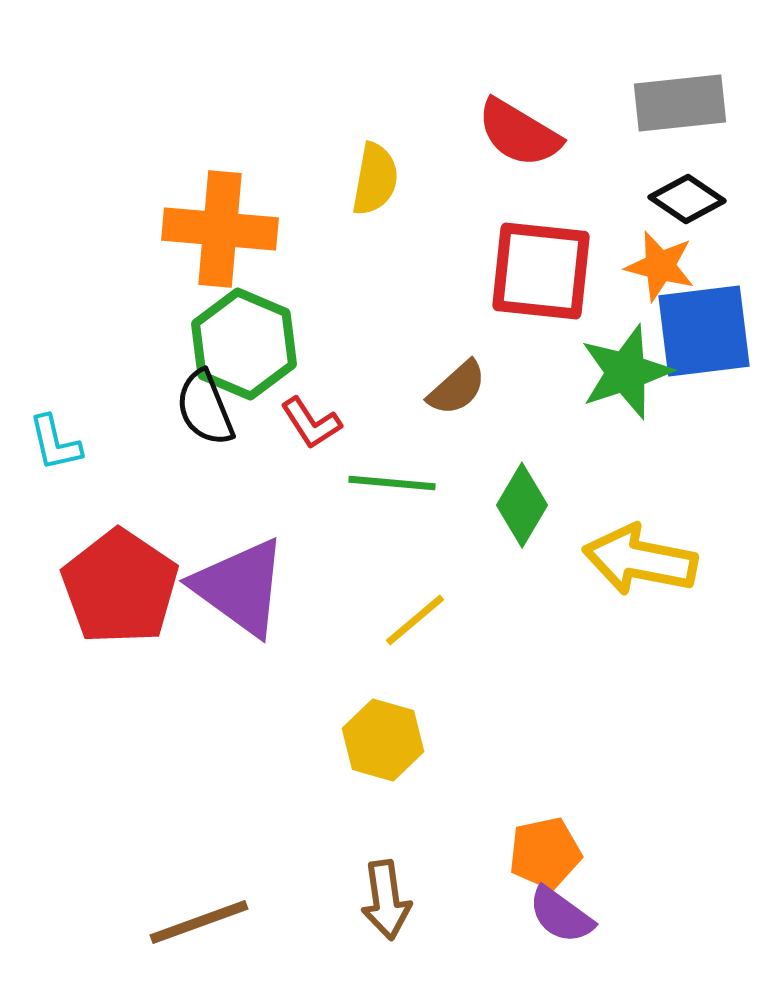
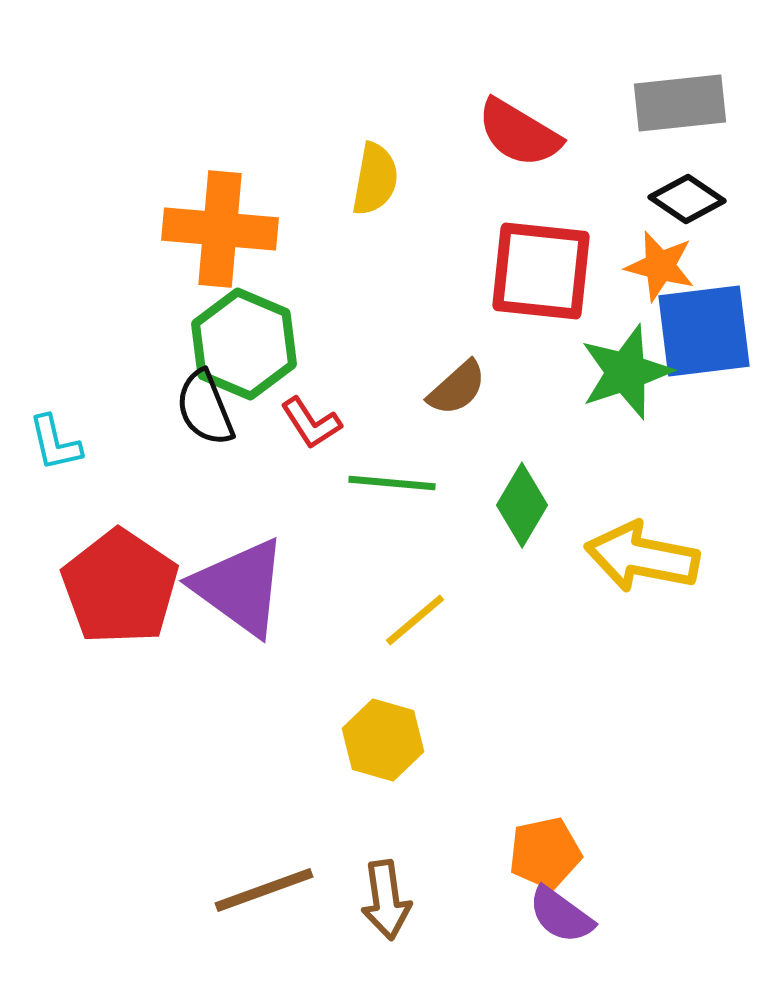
yellow arrow: moved 2 px right, 3 px up
brown line: moved 65 px right, 32 px up
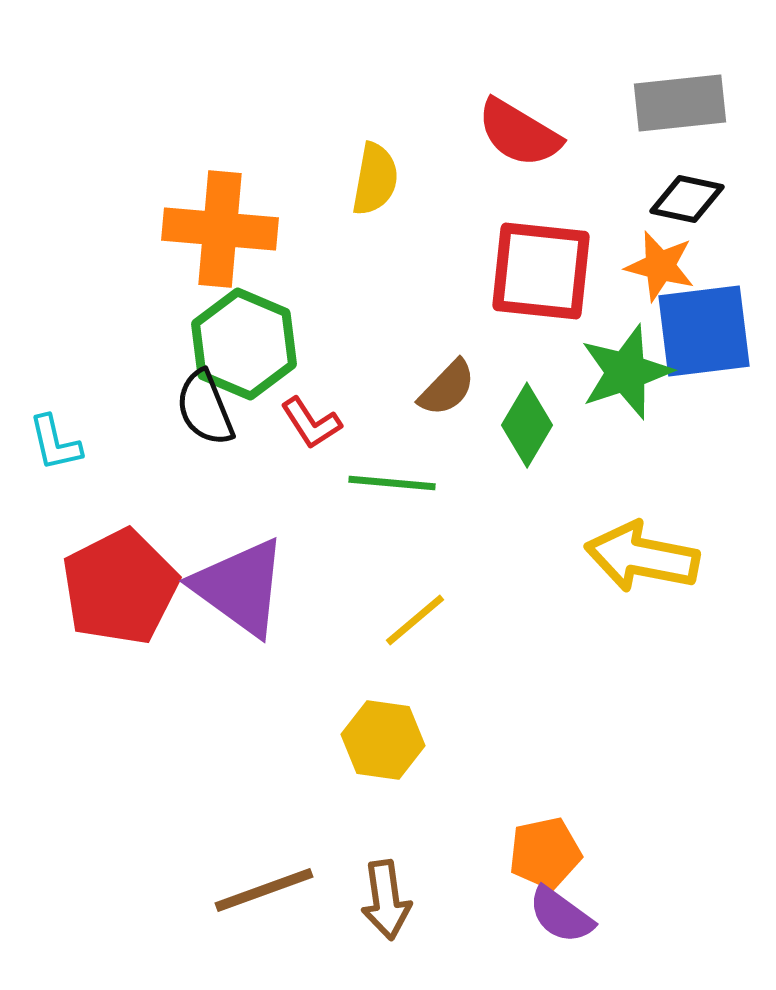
black diamond: rotated 22 degrees counterclockwise
brown semicircle: moved 10 px left; rotated 4 degrees counterclockwise
green diamond: moved 5 px right, 80 px up
red pentagon: rotated 11 degrees clockwise
yellow hexagon: rotated 8 degrees counterclockwise
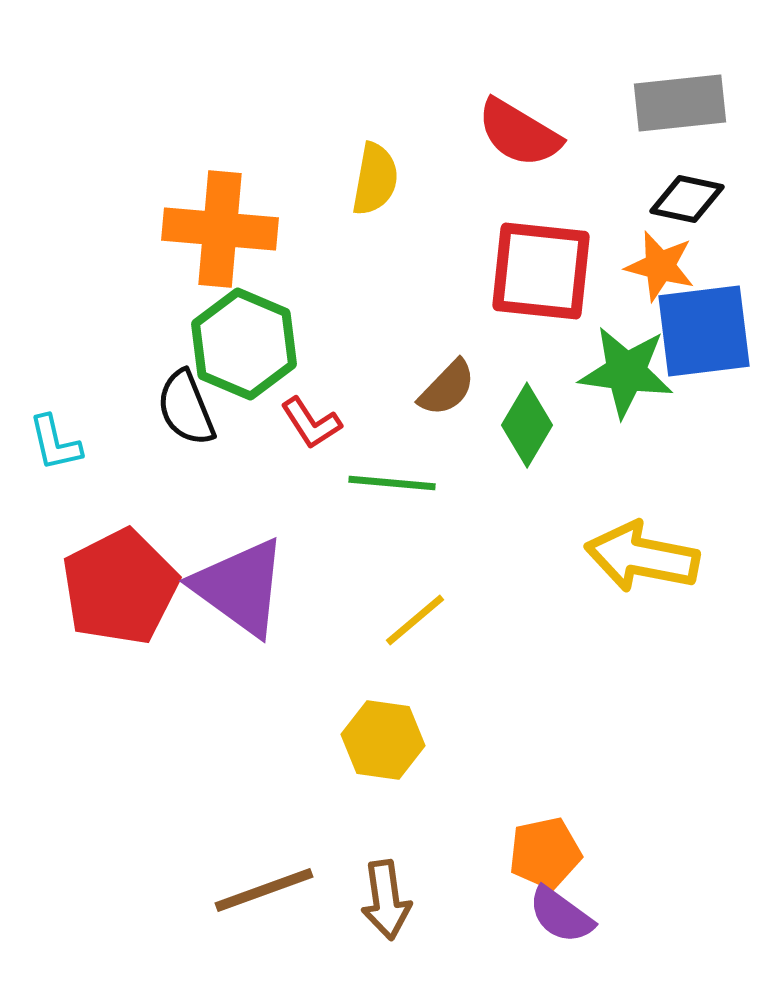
green star: rotated 26 degrees clockwise
black semicircle: moved 19 px left
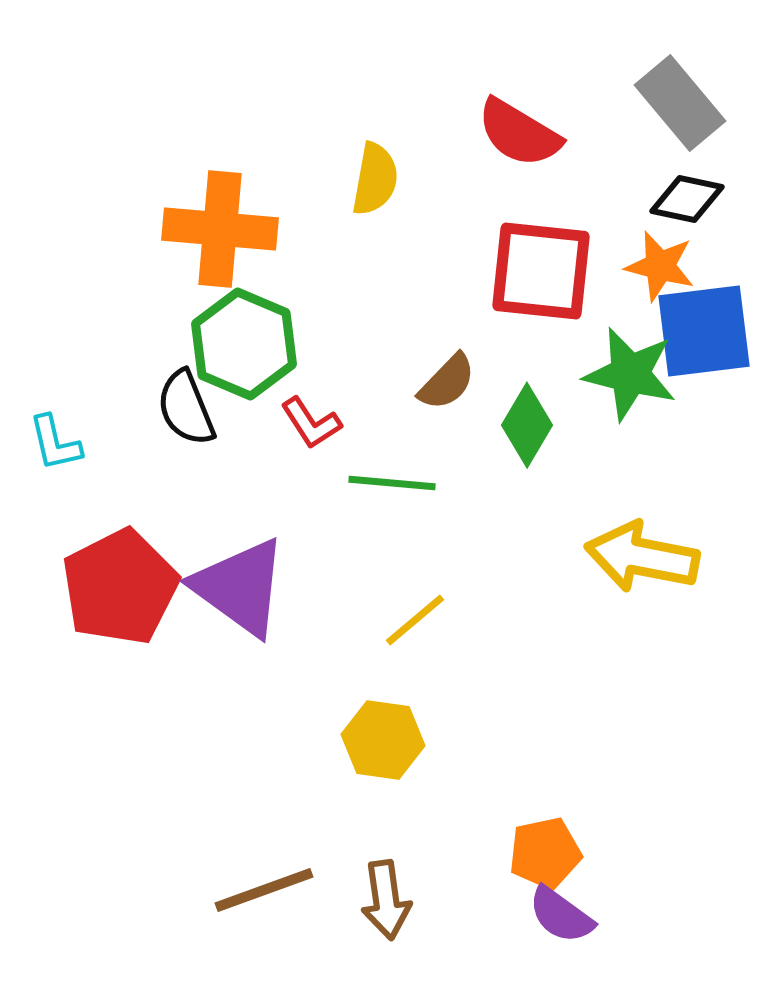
gray rectangle: rotated 56 degrees clockwise
green star: moved 4 px right, 2 px down; rotated 6 degrees clockwise
brown semicircle: moved 6 px up
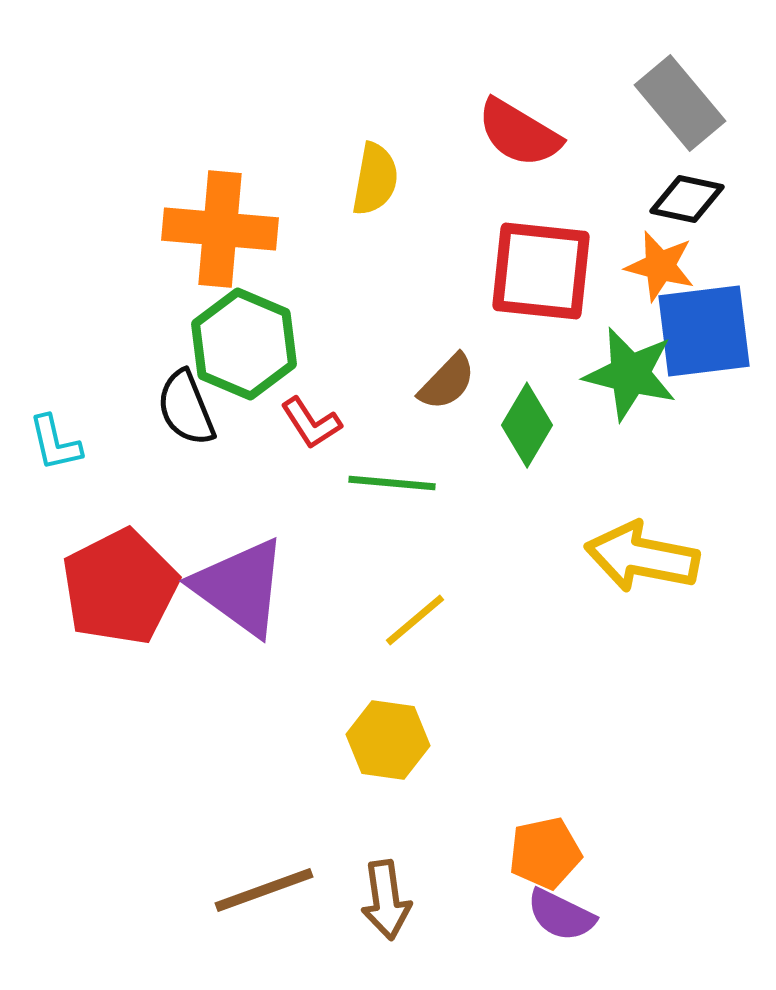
yellow hexagon: moved 5 px right
purple semicircle: rotated 10 degrees counterclockwise
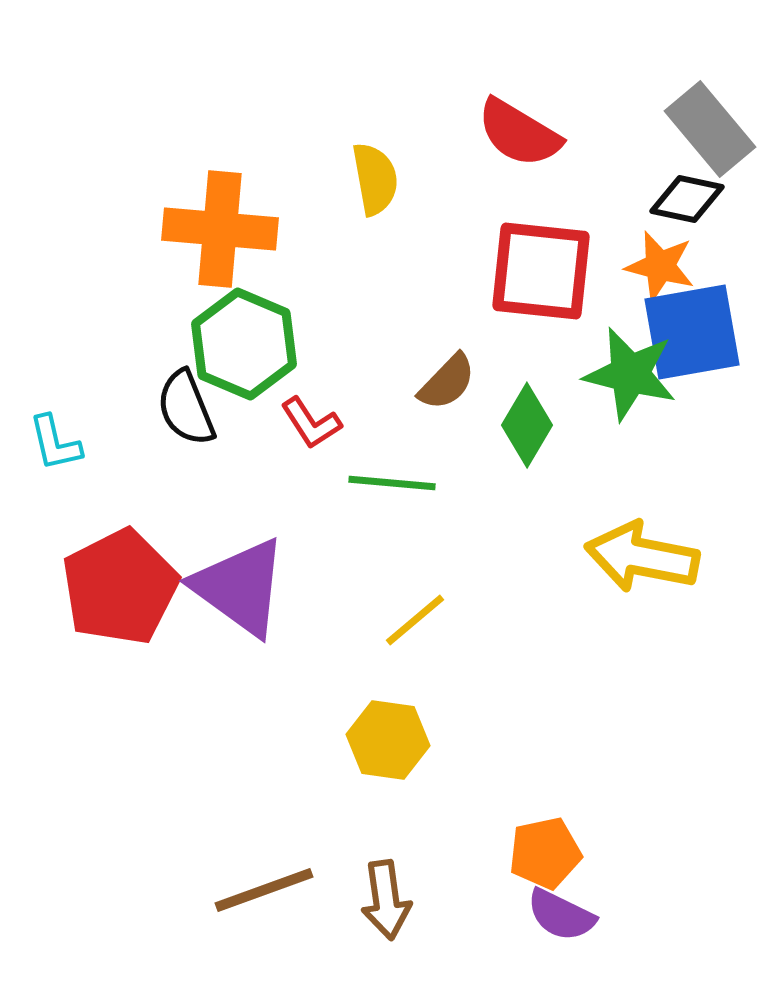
gray rectangle: moved 30 px right, 26 px down
yellow semicircle: rotated 20 degrees counterclockwise
blue square: moved 12 px left, 1 px down; rotated 3 degrees counterclockwise
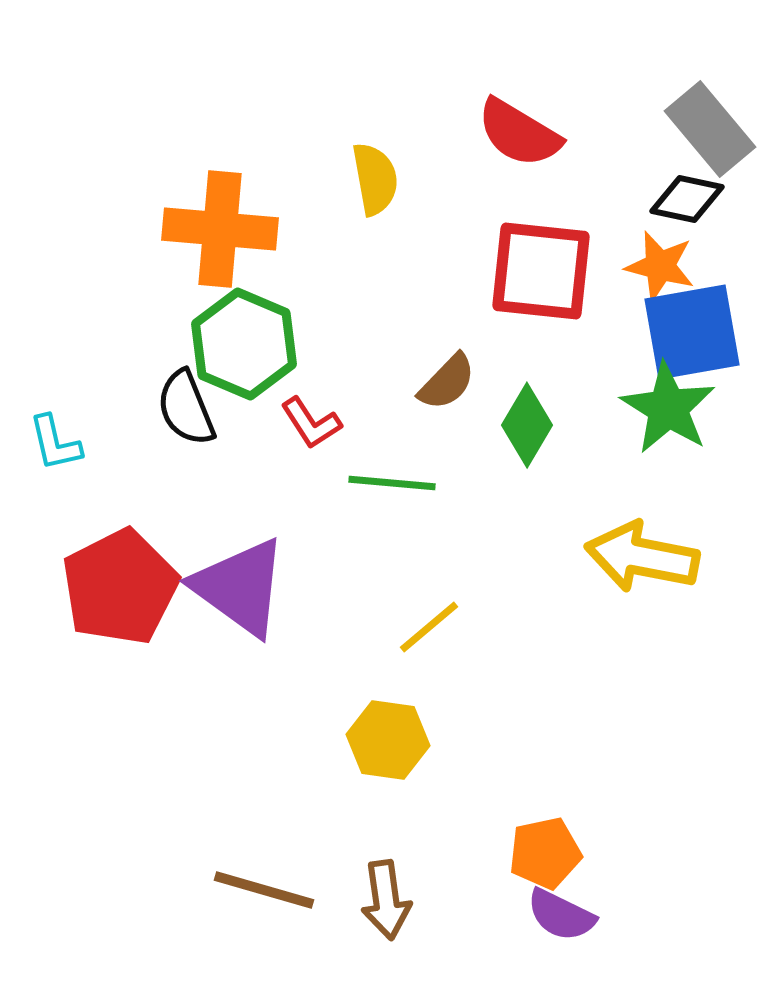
green star: moved 38 px right, 34 px down; rotated 18 degrees clockwise
yellow line: moved 14 px right, 7 px down
brown line: rotated 36 degrees clockwise
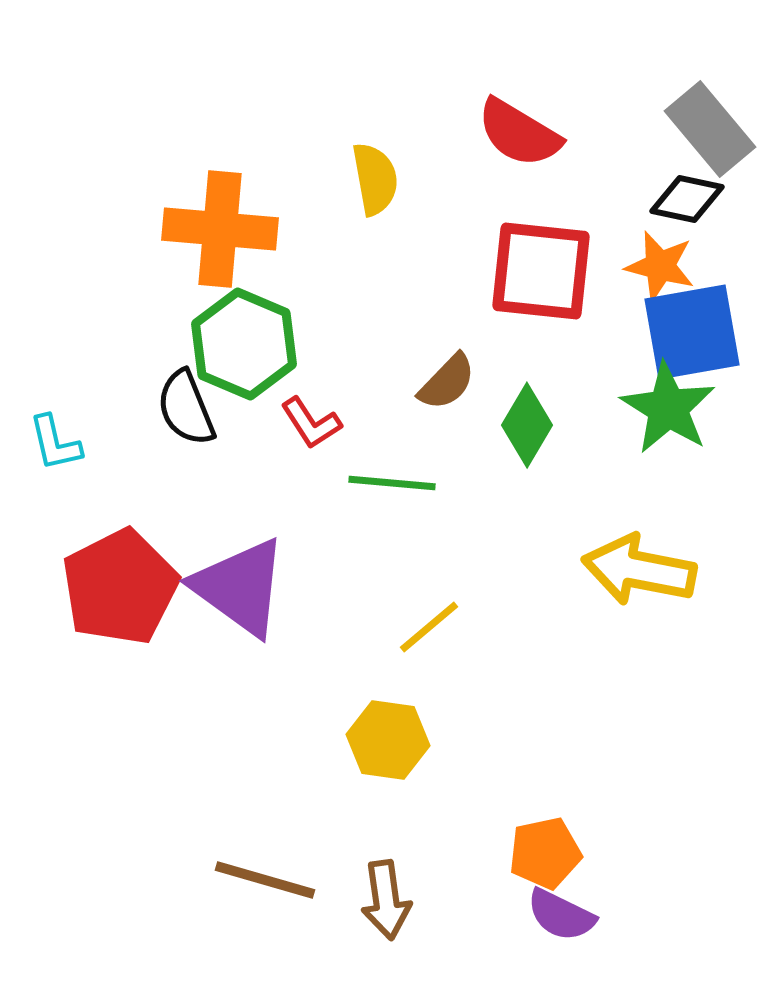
yellow arrow: moved 3 px left, 13 px down
brown line: moved 1 px right, 10 px up
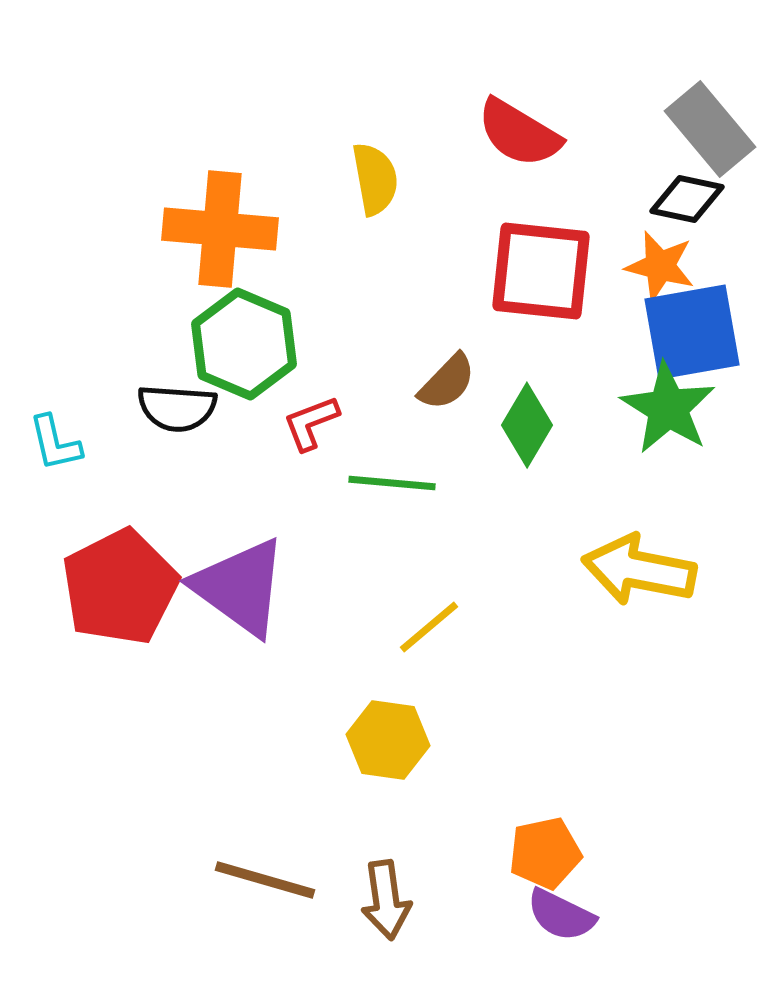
black semicircle: moved 9 px left; rotated 64 degrees counterclockwise
red L-shape: rotated 102 degrees clockwise
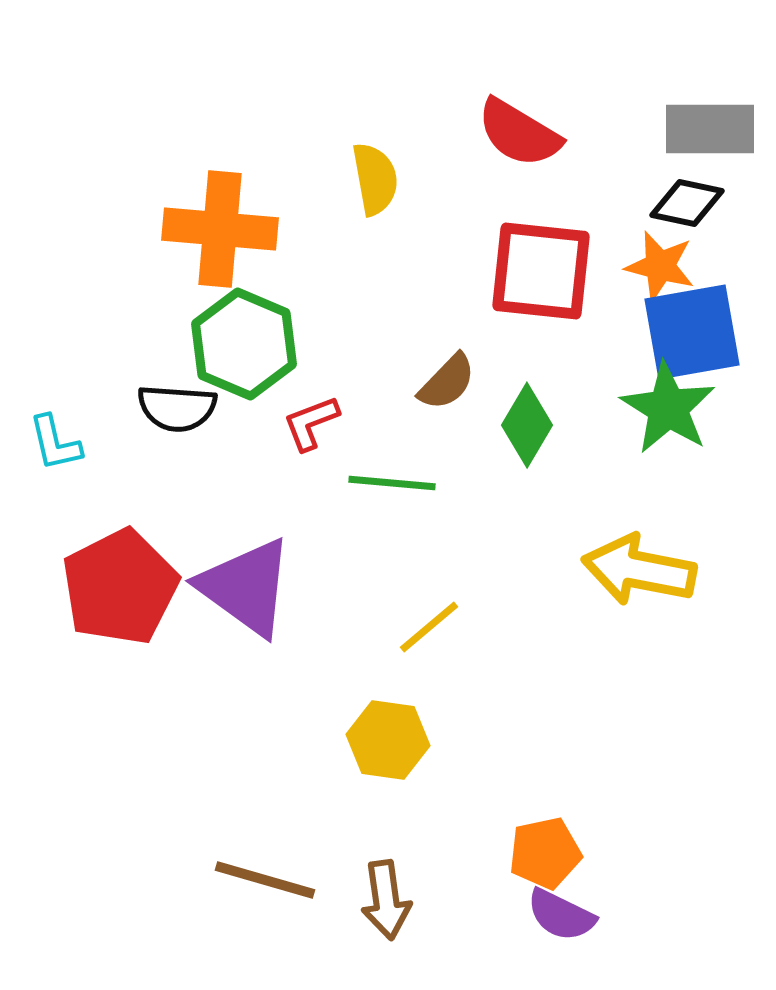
gray rectangle: rotated 50 degrees counterclockwise
black diamond: moved 4 px down
purple triangle: moved 6 px right
